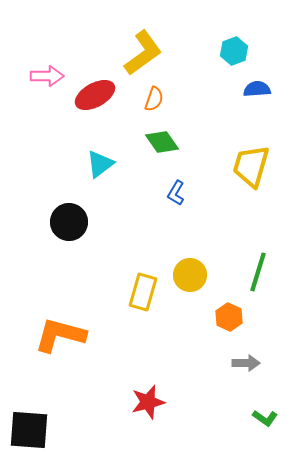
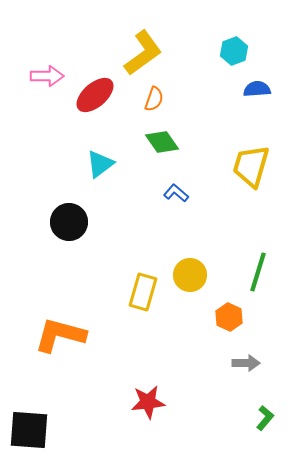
red ellipse: rotated 12 degrees counterclockwise
blue L-shape: rotated 100 degrees clockwise
red star: rotated 8 degrees clockwise
green L-shape: rotated 85 degrees counterclockwise
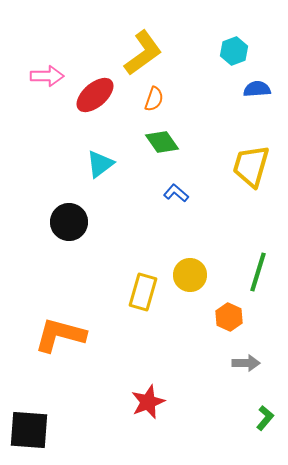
red star: rotated 16 degrees counterclockwise
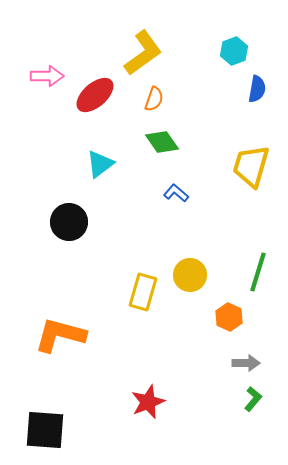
blue semicircle: rotated 104 degrees clockwise
green L-shape: moved 12 px left, 19 px up
black square: moved 16 px right
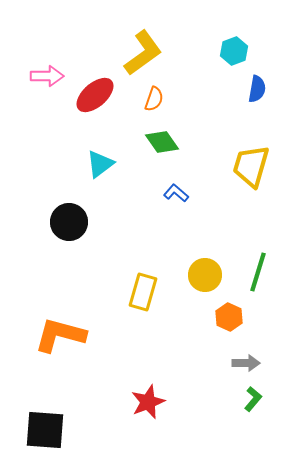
yellow circle: moved 15 px right
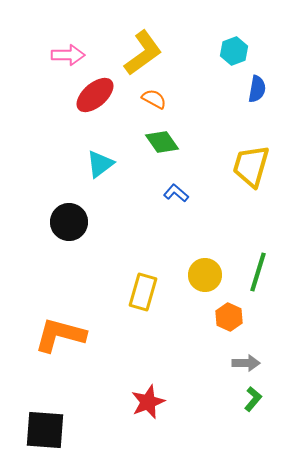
pink arrow: moved 21 px right, 21 px up
orange semicircle: rotated 80 degrees counterclockwise
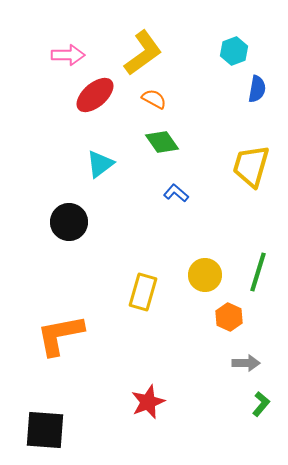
orange L-shape: rotated 26 degrees counterclockwise
green L-shape: moved 8 px right, 5 px down
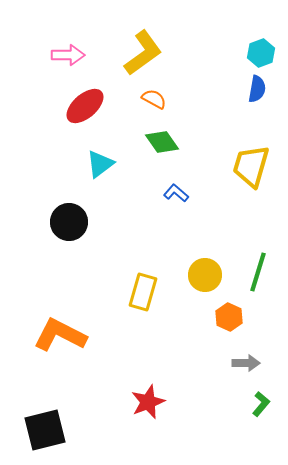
cyan hexagon: moved 27 px right, 2 px down
red ellipse: moved 10 px left, 11 px down
orange L-shape: rotated 38 degrees clockwise
black square: rotated 18 degrees counterclockwise
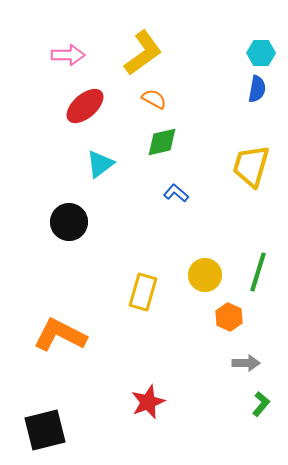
cyan hexagon: rotated 20 degrees clockwise
green diamond: rotated 68 degrees counterclockwise
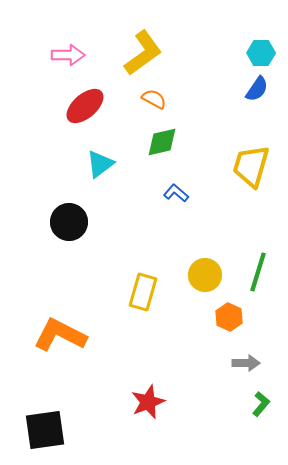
blue semicircle: rotated 24 degrees clockwise
black square: rotated 6 degrees clockwise
